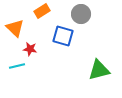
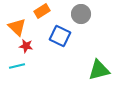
orange triangle: moved 2 px right, 1 px up
blue square: moved 3 px left; rotated 10 degrees clockwise
red star: moved 4 px left, 3 px up
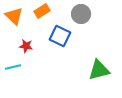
orange triangle: moved 3 px left, 11 px up
cyan line: moved 4 px left, 1 px down
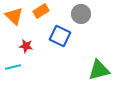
orange rectangle: moved 1 px left
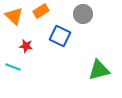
gray circle: moved 2 px right
cyan line: rotated 35 degrees clockwise
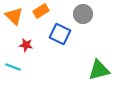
blue square: moved 2 px up
red star: moved 1 px up
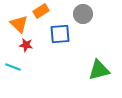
orange triangle: moved 5 px right, 8 px down
blue square: rotated 30 degrees counterclockwise
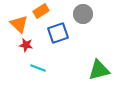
blue square: moved 2 px left, 1 px up; rotated 15 degrees counterclockwise
cyan line: moved 25 px right, 1 px down
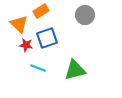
gray circle: moved 2 px right, 1 px down
blue square: moved 11 px left, 5 px down
green triangle: moved 24 px left
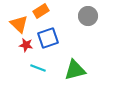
gray circle: moved 3 px right, 1 px down
blue square: moved 1 px right
